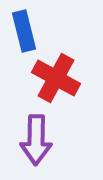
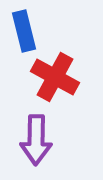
red cross: moved 1 px left, 1 px up
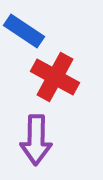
blue rectangle: rotated 42 degrees counterclockwise
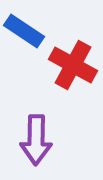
red cross: moved 18 px right, 12 px up
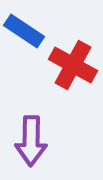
purple arrow: moved 5 px left, 1 px down
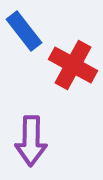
blue rectangle: rotated 18 degrees clockwise
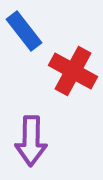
red cross: moved 6 px down
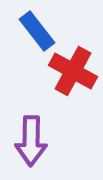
blue rectangle: moved 13 px right
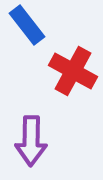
blue rectangle: moved 10 px left, 6 px up
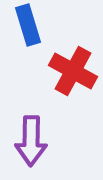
blue rectangle: moved 1 px right; rotated 21 degrees clockwise
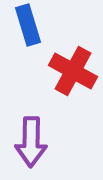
purple arrow: moved 1 px down
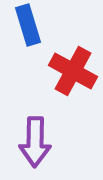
purple arrow: moved 4 px right
